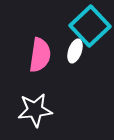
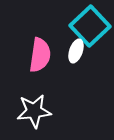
white ellipse: moved 1 px right
white star: moved 1 px left, 1 px down
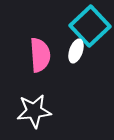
pink semicircle: rotated 12 degrees counterclockwise
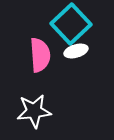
cyan square: moved 19 px left, 2 px up
white ellipse: rotated 55 degrees clockwise
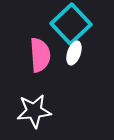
white ellipse: moved 2 px left, 2 px down; rotated 55 degrees counterclockwise
